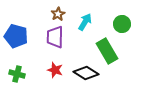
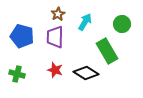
blue pentagon: moved 6 px right
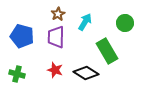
green circle: moved 3 px right, 1 px up
purple trapezoid: moved 1 px right
